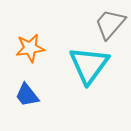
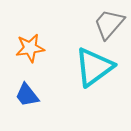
gray trapezoid: moved 1 px left
cyan triangle: moved 5 px right, 2 px down; rotated 18 degrees clockwise
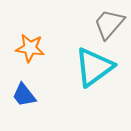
orange star: rotated 16 degrees clockwise
blue trapezoid: moved 3 px left
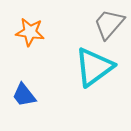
orange star: moved 16 px up
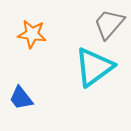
orange star: moved 2 px right, 2 px down
blue trapezoid: moved 3 px left, 3 px down
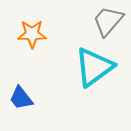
gray trapezoid: moved 1 px left, 3 px up
orange star: rotated 8 degrees counterclockwise
